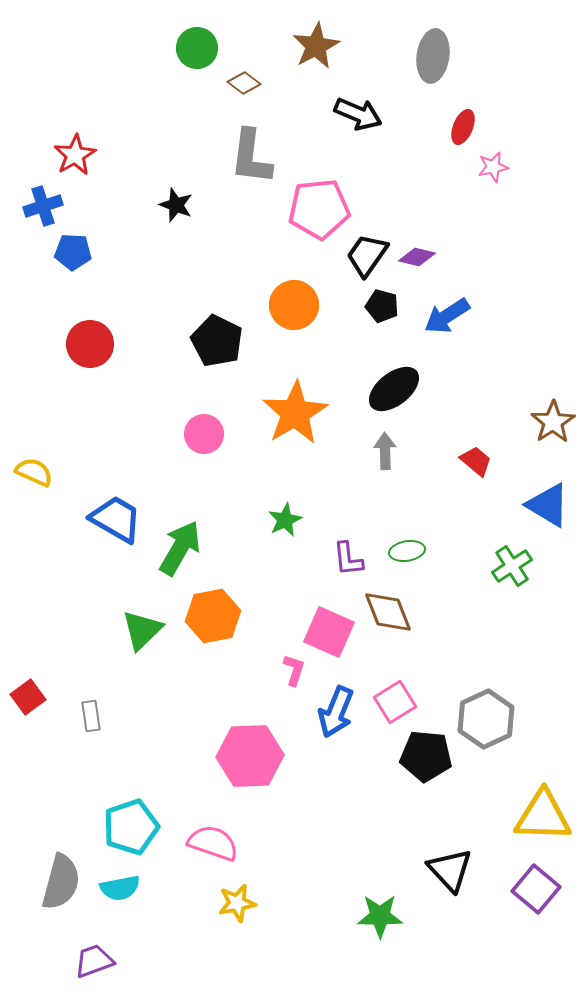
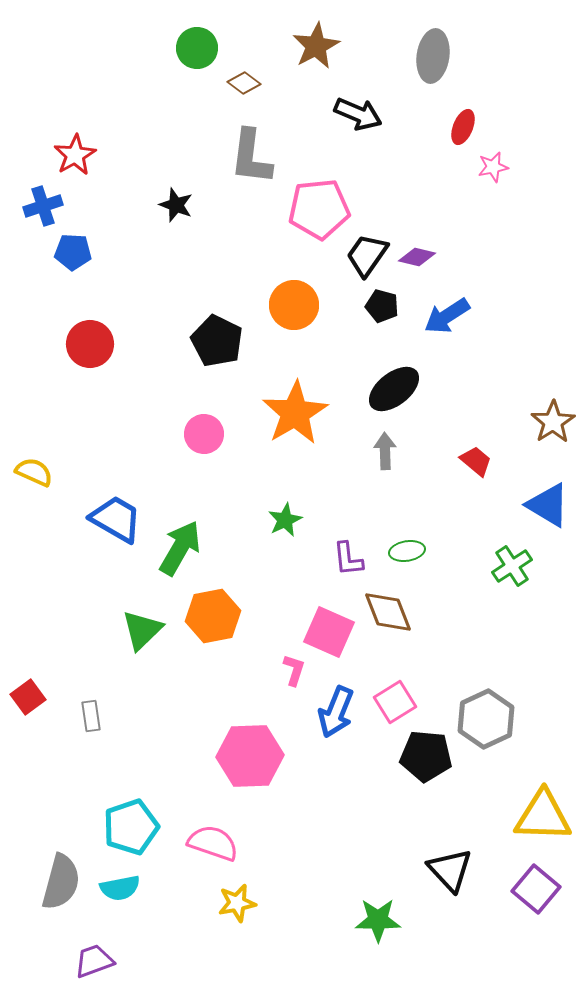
green star at (380, 916): moved 2 px left, 4 px down
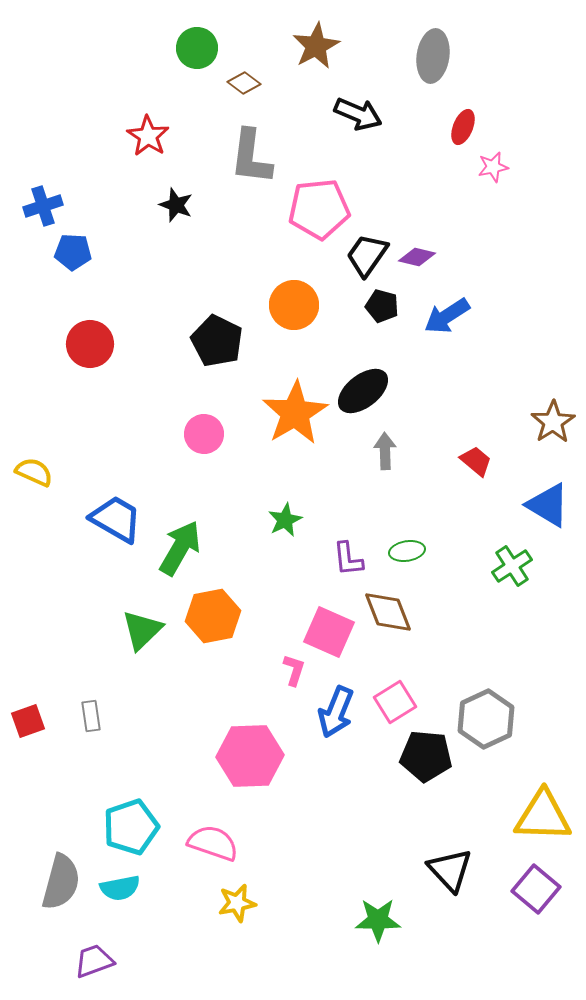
red star at (75, 155): moved 73 px right, 19 px up; rotated 9 degrees counterclockwise
black ellipse at (394, 389): moved 31 px left, 2 px down
red square at (28, 697): moved 24 px down; rotated 16 degrees clockwise
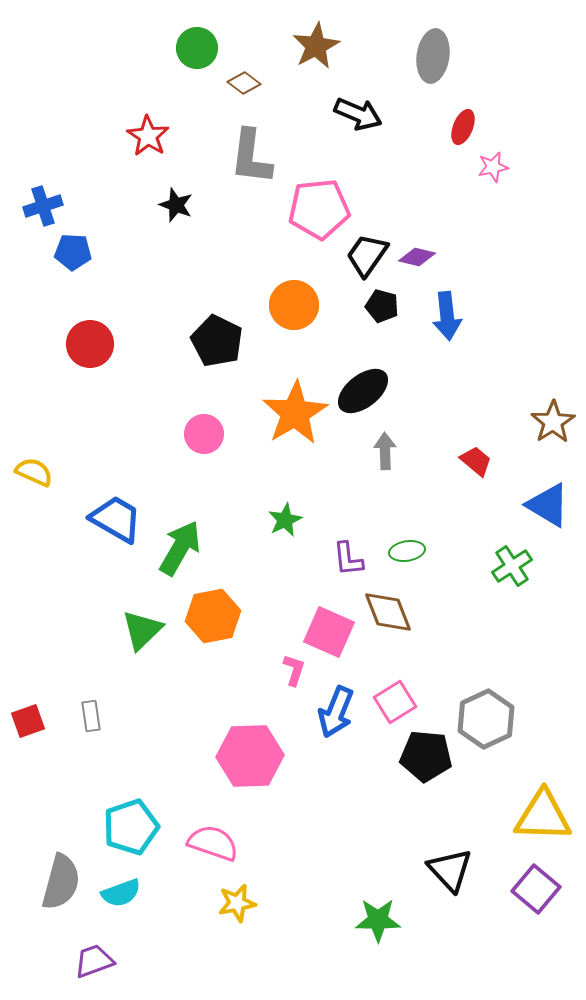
blue arrow at (447, 316): rotated 63 degrees counterclockwise
cyan semicircle at (120, 888): moved 1 px right, 5 px down; rotated 9 degrees counterclockwise
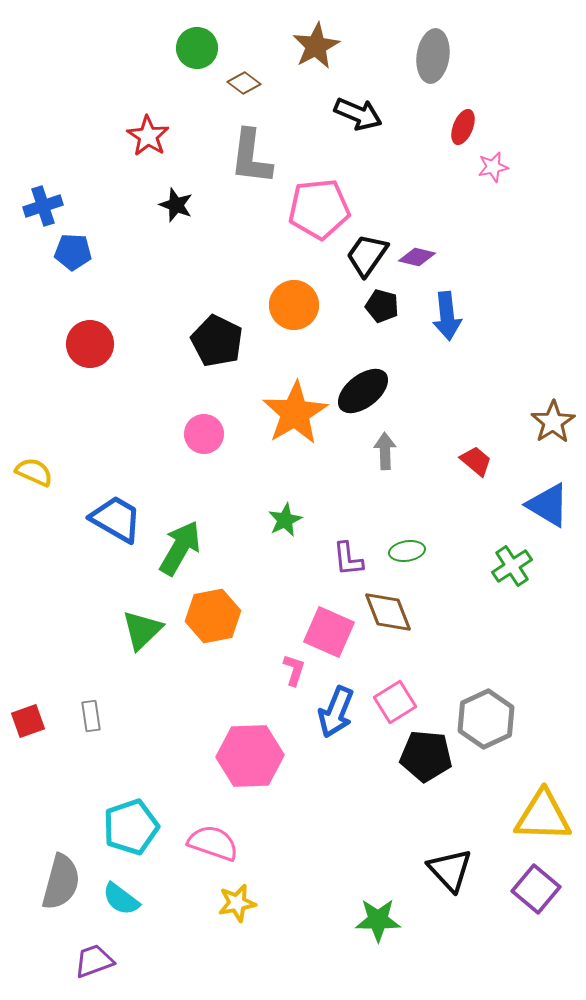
cyan semicircle at (121, 893): moved 6 px down; rotated 57 degrees clockwise
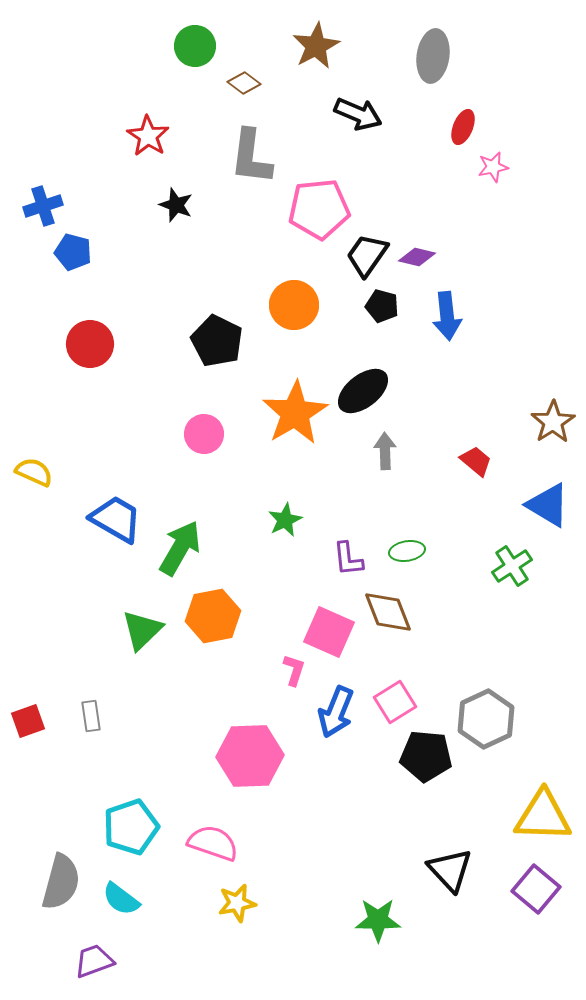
green circle at (197, 48): moved 2 px left, 2 px up
blue pentagon at (73, 252): rotated 12 degrees clockwise
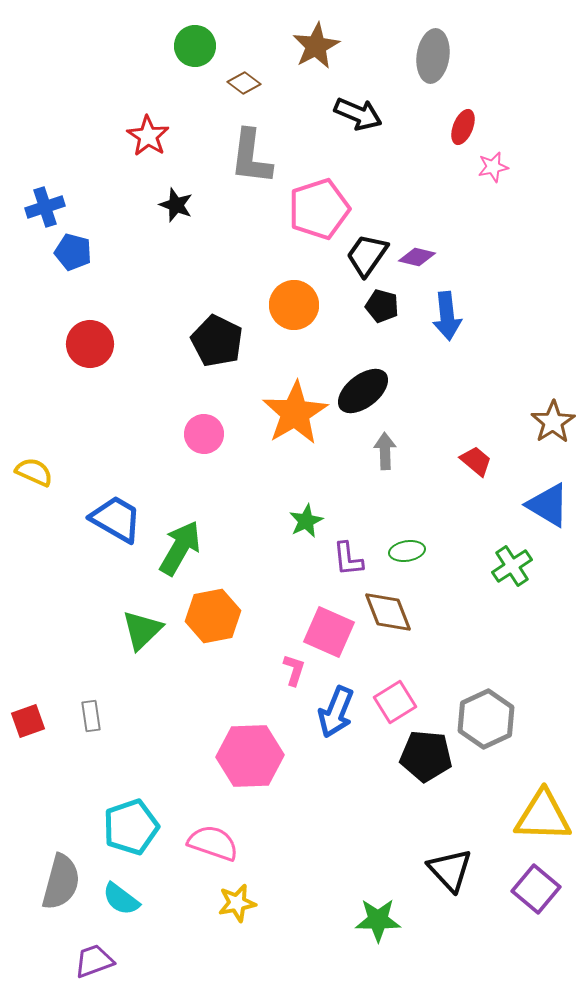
blue cross at (43, 206): moved 2 px right, 1 px down
pink pentagon at (319, 209): rotated 12 degrees counterclockwise
green star at (285, 520): moved 21 px right, 1 px down
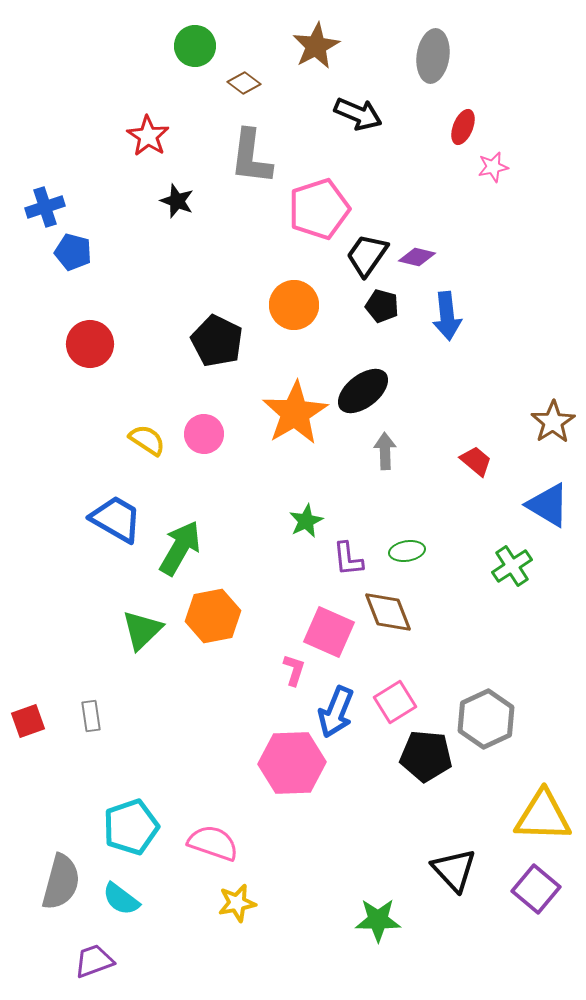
black star at (176, 205): moved 1 px right, 4 px up
yellow semicircle at (34, 472): moved 113 px right, 32 px up; rotated 9 degrees clockwise
pink hexagon at (250, 756): moved 42 px right, 7 px down
black triangle at (450, 870): moved 4 px right
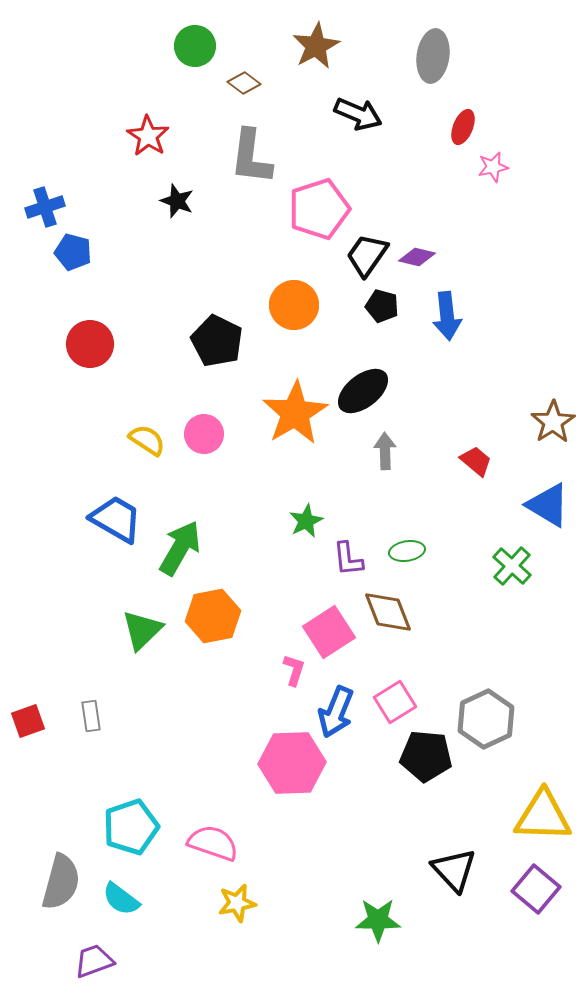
green cross at (512, 566): rotated 15 degrees counterclockwise
pink square at (329, 632): rotated 33 degrees clockwise
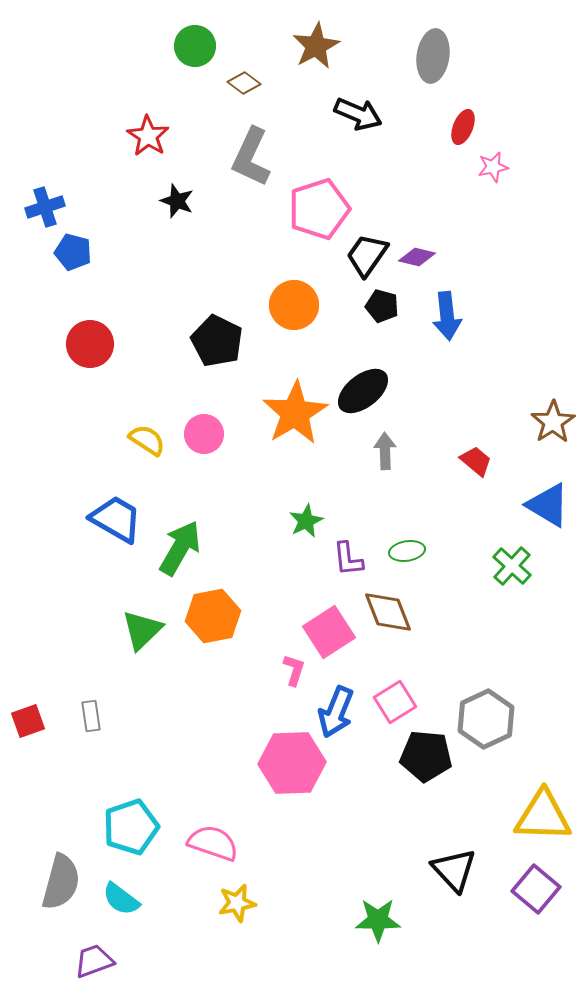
gray L-shape at (251, 157): rotated 18 degrees clockwise
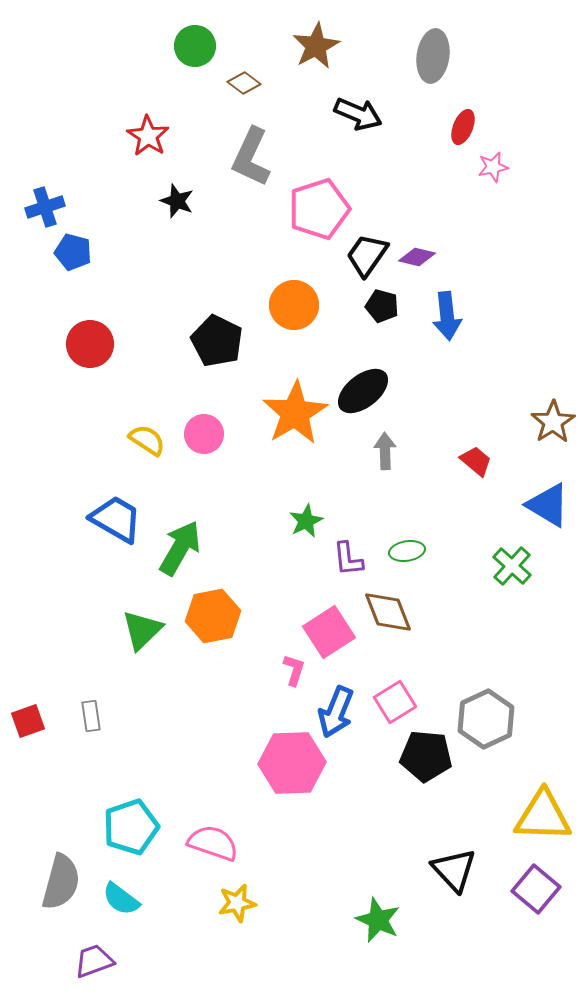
green star at (378, 920): rotated 24 degrees clockwise
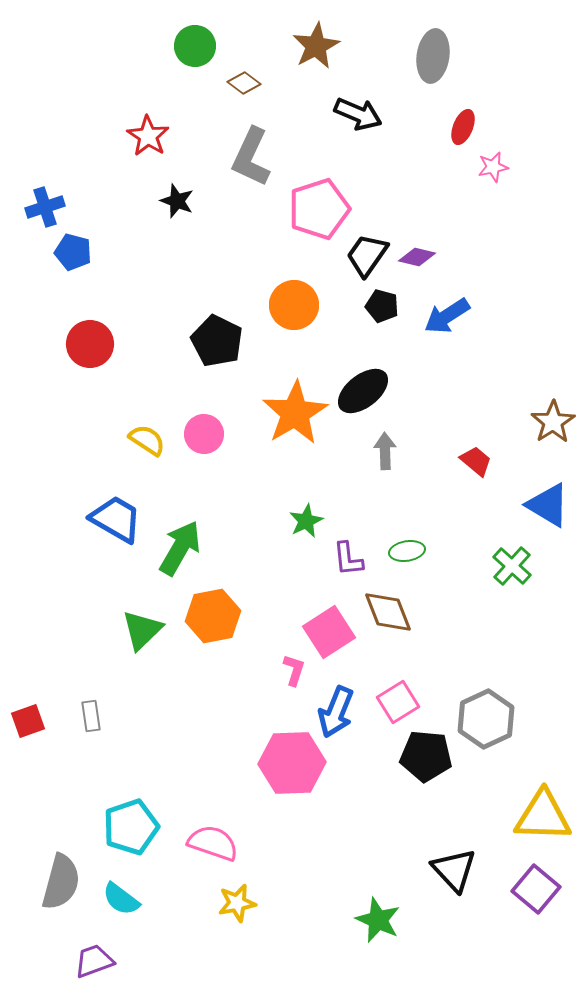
blue arrow at (447, 316): rotated 63 degrees clockwise
pink square at (395, 702): moved 3 px right
